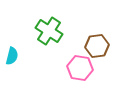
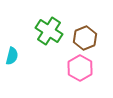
brown hexagon: moved 12 px left, 8 px up; rotated 15 degrees counterclockwise
pink hexagon: rotated 20 degrees clockwise
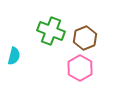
green cross: moved 2 px right; rotated 12 degrees counterclockwise
cyan semicircle: moved 2 px right
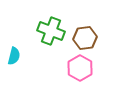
brown hexagon: rotated 15 degrees clockwise
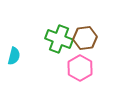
green cross: moved 8 px right, 8 px down
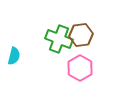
brown hexagon: moved 4 px left, 3 px up
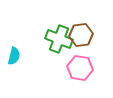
pink hexagon: rotated 20 degrees counterclockwise
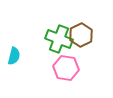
brown hexagon: rotated 20 degrees counterclockwise
pink hexagon: moved 14 px left
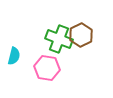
pink hexagon: moved 19 px left
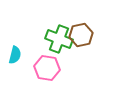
brown hexagon: rotated 15 degrees clockwise
cyan semicircle: moved 1 px right, 1 px up
